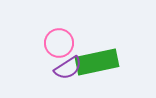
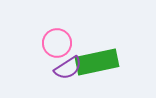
pink circle: moved 2 px left
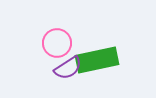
green rectangle: moved 2 px up
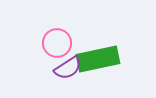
green rectangle: moved 1 px right, 1 px up
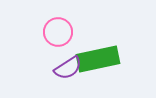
pink circle: moved 1 px right, 11 px up
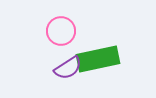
pink circle: moved 3 px right, 1 px up
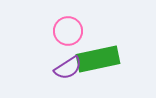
pink circle: moved 7 px right
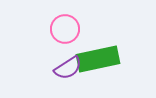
pink circle: moved 3 px left, 2 px up
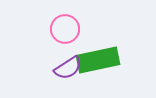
green rectangle: moved 1 px down
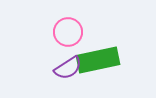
pink circle: moved 3 px right, 3 px down
